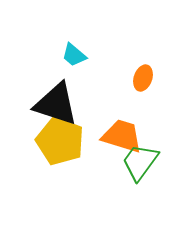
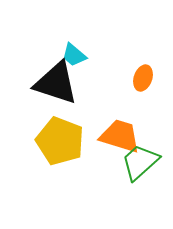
black triangle: moved 21 px up
orange trapezoid: moved 2 px left
green trapezoid: rotated 12 degrees clockwise
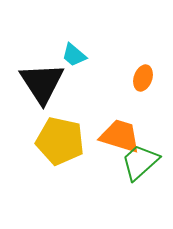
black triangle: moved 14 px left; rotated 39 degrees clockwise
yellow pentagon: rotated 9 degrees counterclockwise
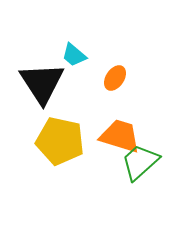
orange ellipse: moved 28 px left; rotated 15 degrees clockwise
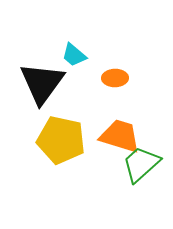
orange ellipse: rotated 55 degrees clockwise
black triangle: rotated 9 degrees clockwise
yellow pentagon: moved 1 px right, 1 px up
green trapezoid: moved 1 px right, 2 px down
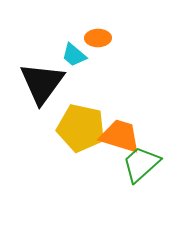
orange ellipse: moved 17 px left, 40 px up
yellow pentagon: moved 20 px right, 12 px up
